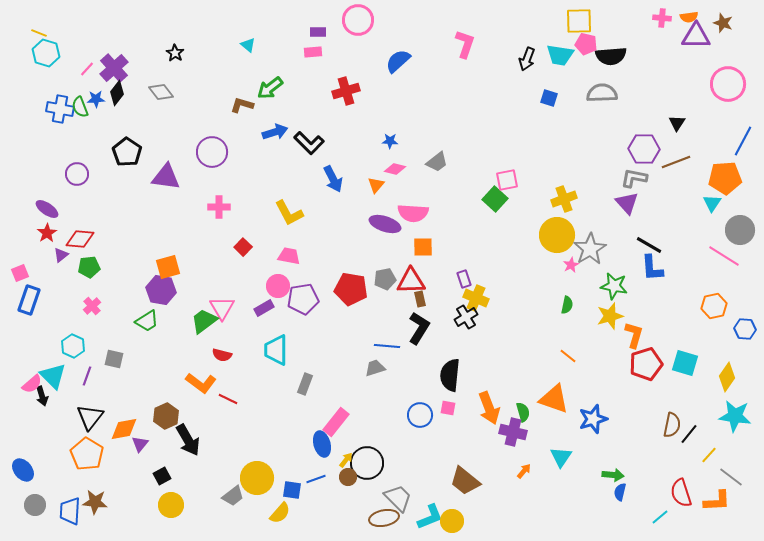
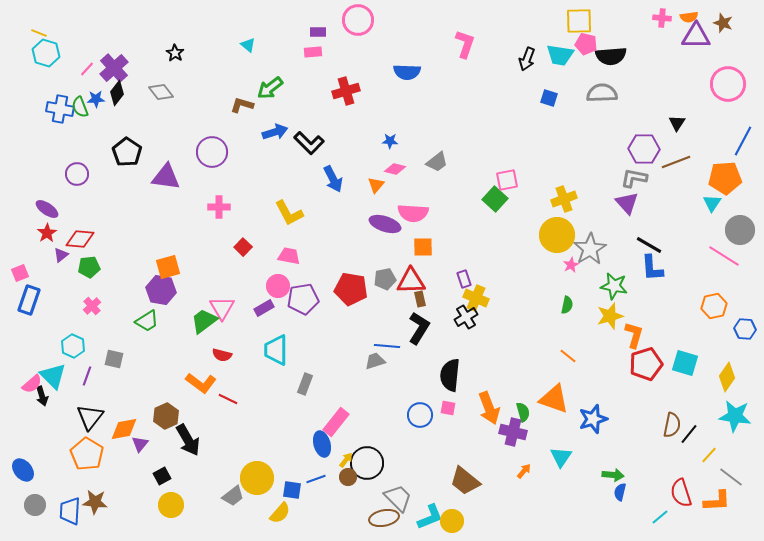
blue semicircle at (398, 61): moved 9 px right, 11 px down; rotated 136 degrees counterclockwise
gray trapezoid at (375, 368): moved 7 px up
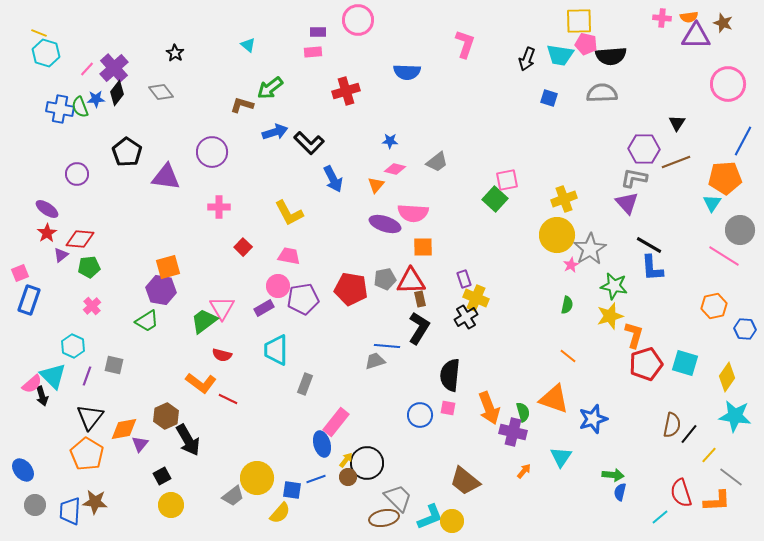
gray square at (114, 359): moved 6 px down
